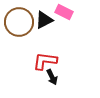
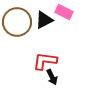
brown circle: moved 2 px left
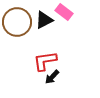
pink rectangle: rotated 12 degrees clockwise
red L-shape: rotated 15 degrees counterclockwise
black arrow: rotated 70 degrees clockwise
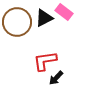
black triangle: moved 2 px up
black arrow: moved 4 px right, 1 px down
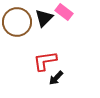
black triangle: rotated 18 degrees counterclockwise
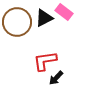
black triangle: rotated 18 degrees clockwise
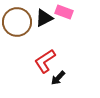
pink rectangle: rotated 18 degrees counterclockwise
red L-shape: rotated 25 degrees counterclockwise
black arrow: moved 2 px right
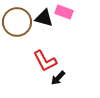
black triangle: rotated 42 degrees clockwise
red L-shape: rotated 85 degrees counterclockwise
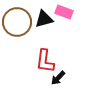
black triangle: moved 1 px down; rotated 30 degrees counterclockwise
red L-shape: rotated 35 degrees clockwise
